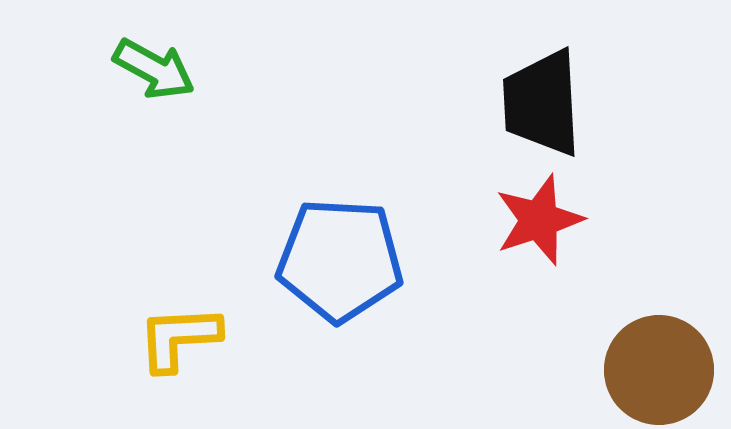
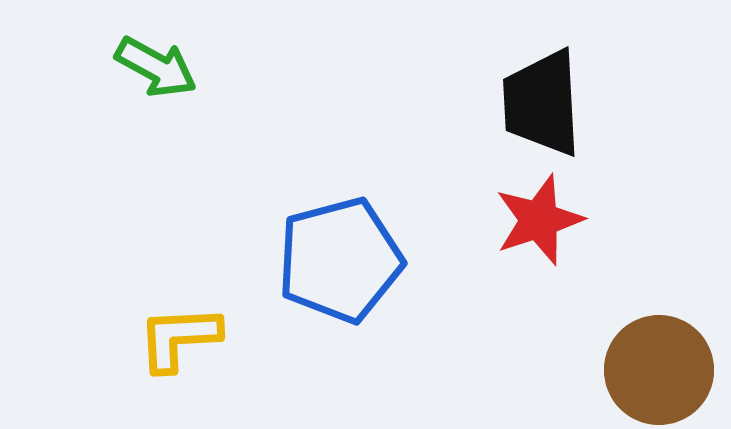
green arrow: moved 2 px right, 2 px up
blue pentagon: rotated 18 degrees counterclockwise
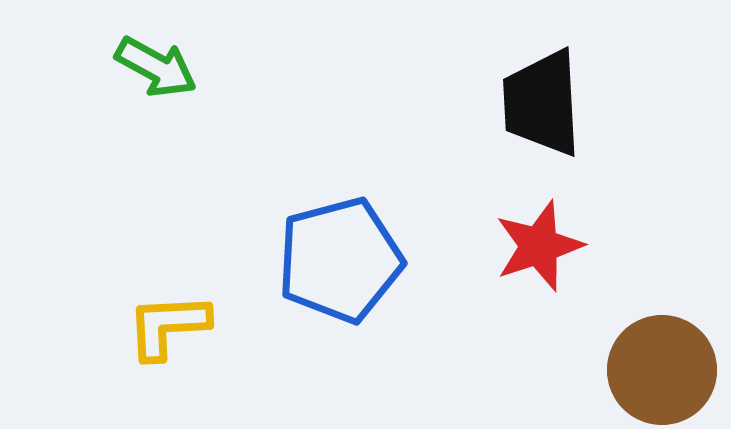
red star: moved 26 px down
yellow L-shape: moved 11 px left, 12 px up
brown circle: moved 3 px right
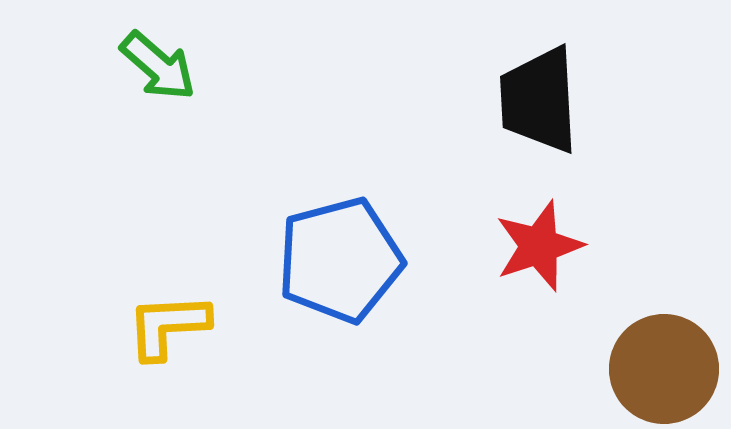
green arrow: moved 2 px right, 1 px up; rotated 12 degrees clockwise
black trapezoid: moved 3 px left, 3 px up
brown circle: moved 2 px right, 1 px up
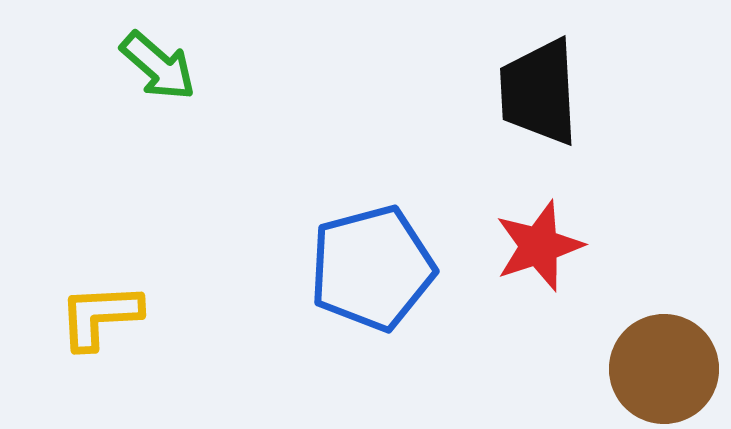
black trapezoid: moved 8 px up
blue pentagon: moved 32 px right, 8 px down
yellow L-shape: moved 68 px left, 10 px up
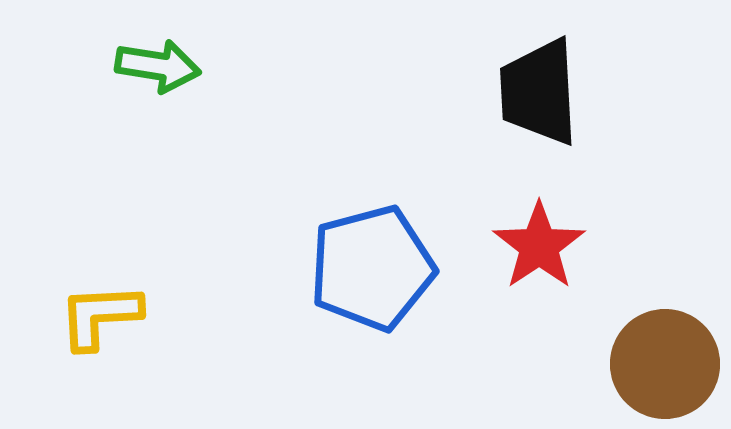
green arrow: rotated 32 degrees counterclockwise
red star: rotated 16 degrees counterclockwise
brown circle: moved 1 px right, 5 px up
